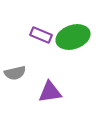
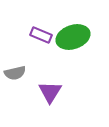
purple triangle: rotated 50 degrees counterclockwise
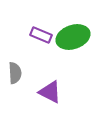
gray semicircle: rotated 80 degrees counterclockwise
purple triangle: rotated 35 degrees counterclockwise
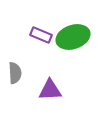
purple triangle: moved 2 px up; rotated 30 degrees counterclockwise
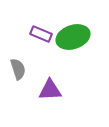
purple rectangle: moved 1 px up
gray semicircle: moved 3 px right, 4 px up; rotated 15 degrees counterclockwise
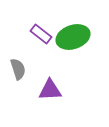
purple rectangle: rotated 15 degrees clockwise
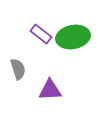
green ellipse: rotated 8 degrees clockwise
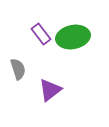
purple rectangle: rotated 15 degrees clockwise
purple triangle: rotated 35 degrees counterclockwise
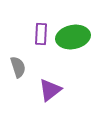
purple rectangle: rotated 40 degrees clockwise
gray semicircle: moved 2 px up
